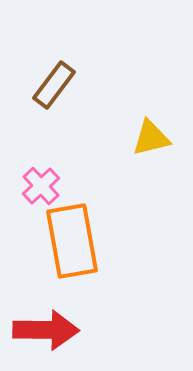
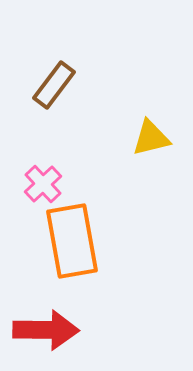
pink cross: moved 2 px right, 2 px up
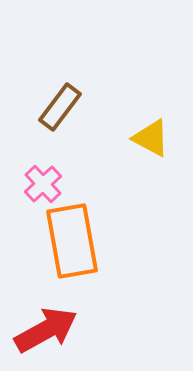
brown rectangle: moved 6 px right, 22 px down
yellow triangle: rotated 42 degrees clockwise
red arrow: rotated 30 degrees counterclockwise
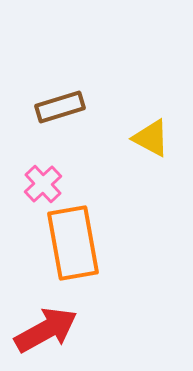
brown rectangle: rotated 36 degrees clockwise
orange rectangle: moved 1 px right, 2 px down
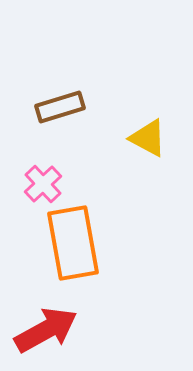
yellow triangle: moved 3 px left
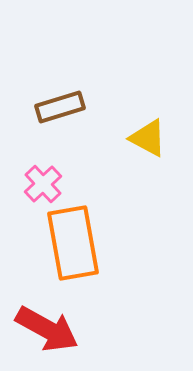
red arrow: moved 1 px right, 1 px up; rotated 58 degrees clockwise
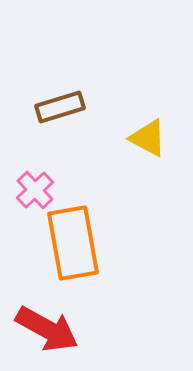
pink cross: moved 8 px left, 6 px down
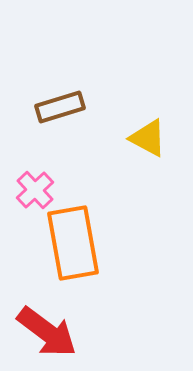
red arrow: moved 3 px down; rotated 8 degrees clockwise
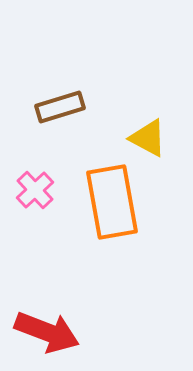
orange rectangle: moved 39 px right, 41 px up
red arrow: rotated 16 degrees counterclockwise
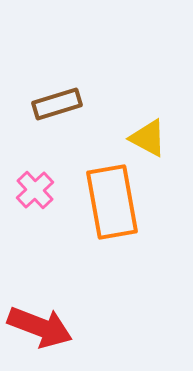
brown rectangle: moved 3 px left, 3 px up
red arrow: moved 7 px left, 5 px up
